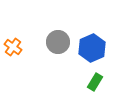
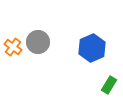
gray circle: moved 20 px left
green rectangle: moved 14 px right, 3 px down
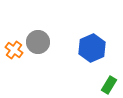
orange cross: moved 1 px right, 3 px down
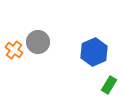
blue hexagon: moved 2 px right, 4 px down
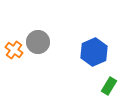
green rectangle: moved 1 px down
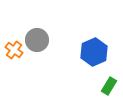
gray circle: moved 1 px left, 2 px up
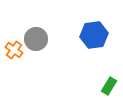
gray circle: moved 1 px left, 1 px up
blue hexagon: moved 17 px up; rotated 16 degrees clockwise
